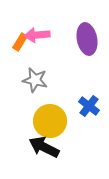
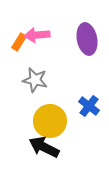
orange rectangle: moved 1 px left
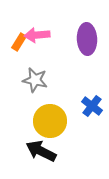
purple ellipse: rotated 8 degrees clockwise
blue cross: moved 3 px right
black arrow: moved 3 px left, 4 px down
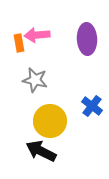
orange rectangle: moved 1 px down; rotated 42 degrees counterclockwise
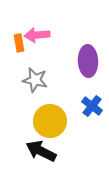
purple ellipse: moved 1 px right, 22 px down
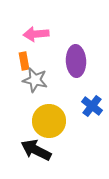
pink arrow: moved 1 px left, 1 px up
orange rectangle: moved 5 px right, 18 px down
purple ellipse: moved 12 px left
yellow circle: moved 1 px left
black arrow: moved 5 px left, 1 px up
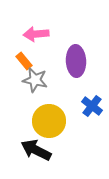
orange rectangle: rotated 30 degrees counterclockwise
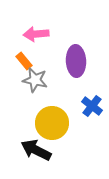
yellow circle: moved 3 px right, 2 px down
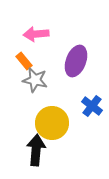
purple ellipse: rotated 24 degrees clockwise
black arrow: rotated 68 degrees clockwise
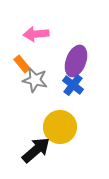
orange rectangle: moved 2 px left, 3 px down
blue cross: moved 19 px left, 21 px up
yellow circle: moved 8 px right, 4 px down
black arrow: rotated 44 degrees clockwise
